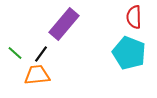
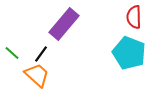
green line: moved 3 px left
orange trapezoid: rotated 48 degrees clockwise
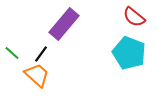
red semicircle: rotated 50 degrees counterclockwise
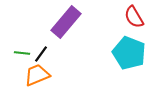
red semicircle: rotated 20 degrees clockwise
purple rectangle: moved 2 px right, 2 px up
green line: moved 10 px right; rotated 35 degrees counterclockwise
orange trapezoid: rotated 64 degrees counterclockwise
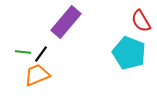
red semicircle: moved 7 px right, 4 px down
green line: moved 1 px right, 1 px up
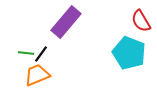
green line: moved 3 px right, 1 px down
